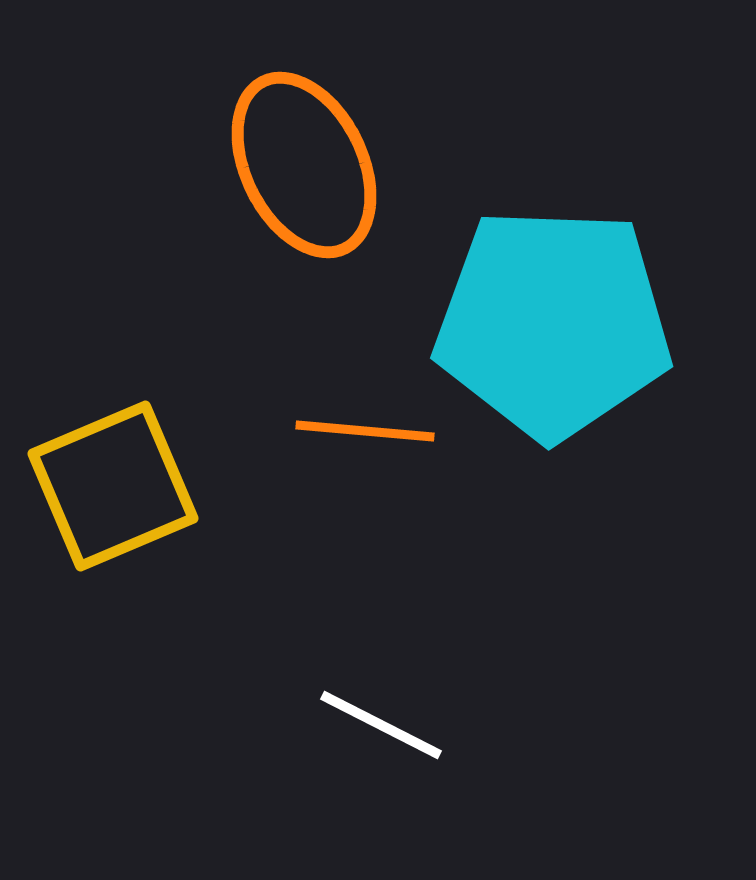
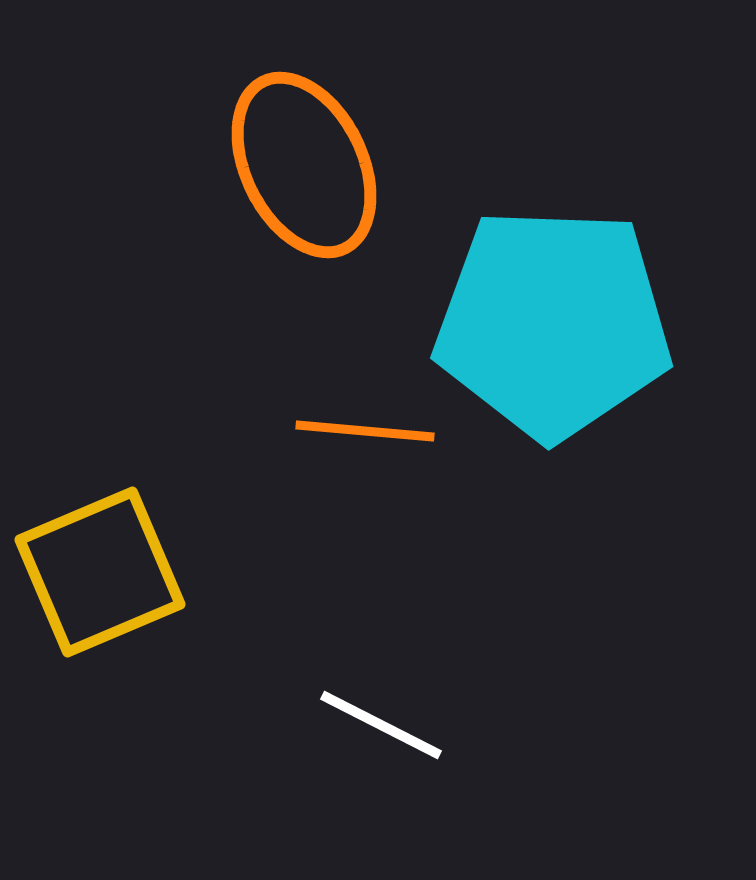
yellow square: moved 13 px left, 86 px down
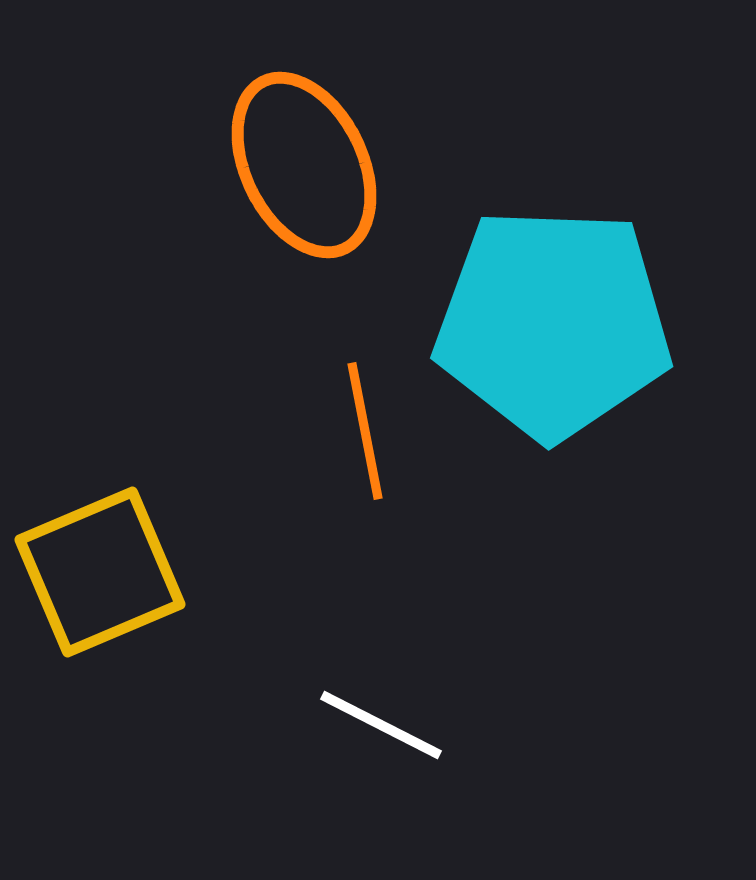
orange line: rotated 74 degrees clockwise
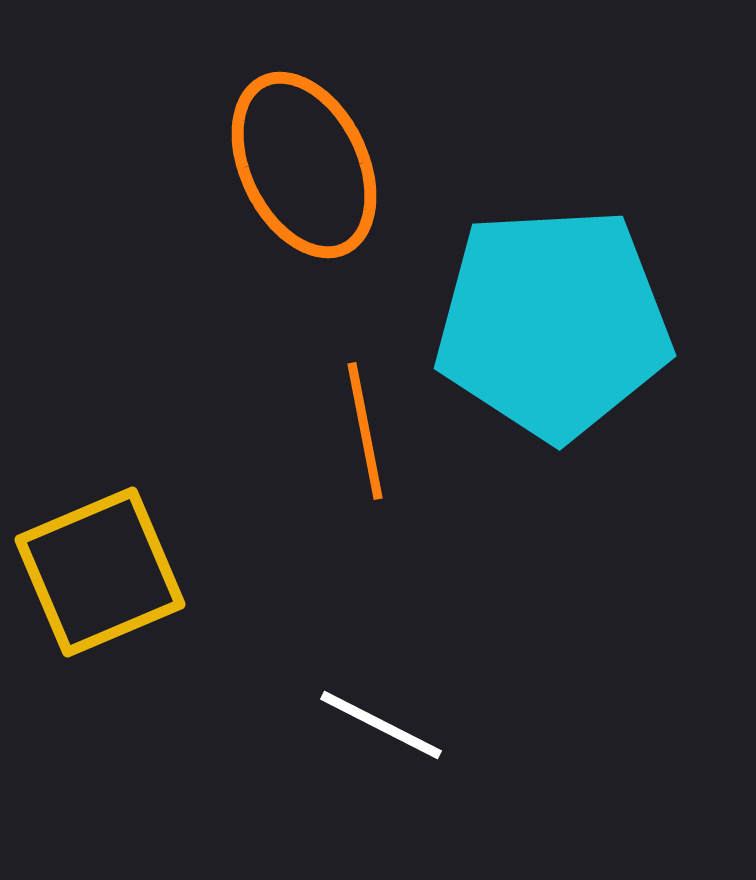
cyan pentagon: rotated 5 degrees counterclockwise
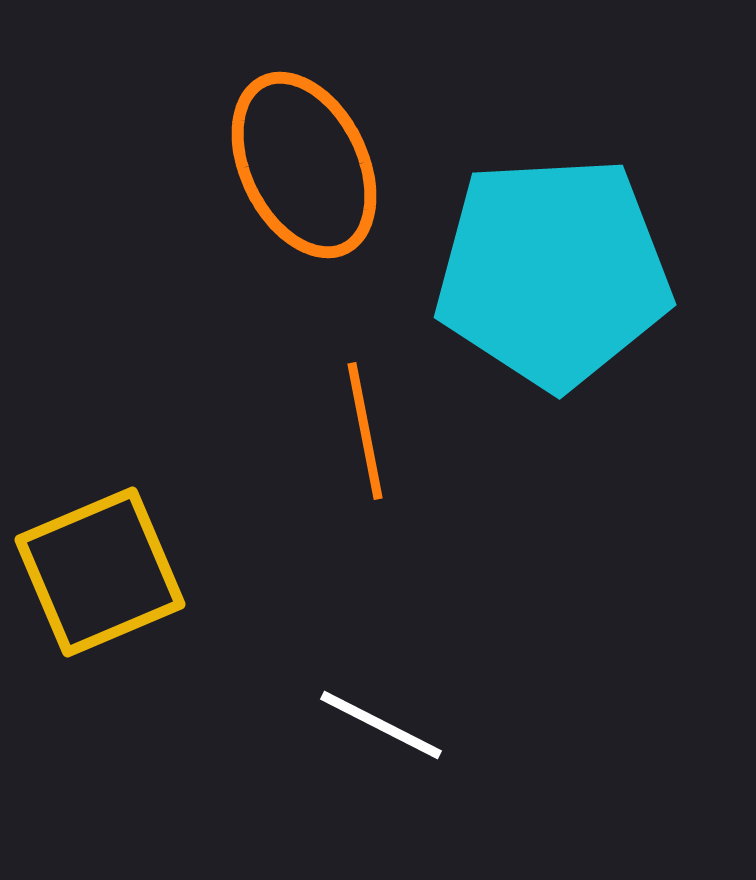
cyan pentagon: moved 51 px up
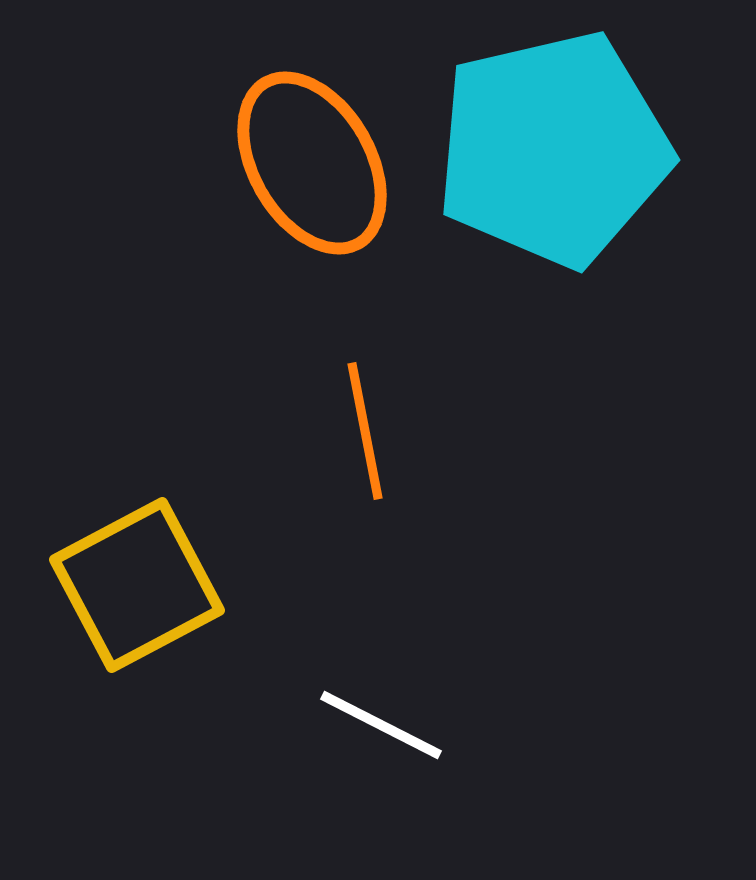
orange ellipse: moved 8 px right, 2 px up; rotated 4 degrees counterclockwise
cyan pentagon: moved 123 px up; rotated 10 degrees counterclockwise
yellow square: moved 37 px right, 13 px down; rotated 5 degrees counterclockwise
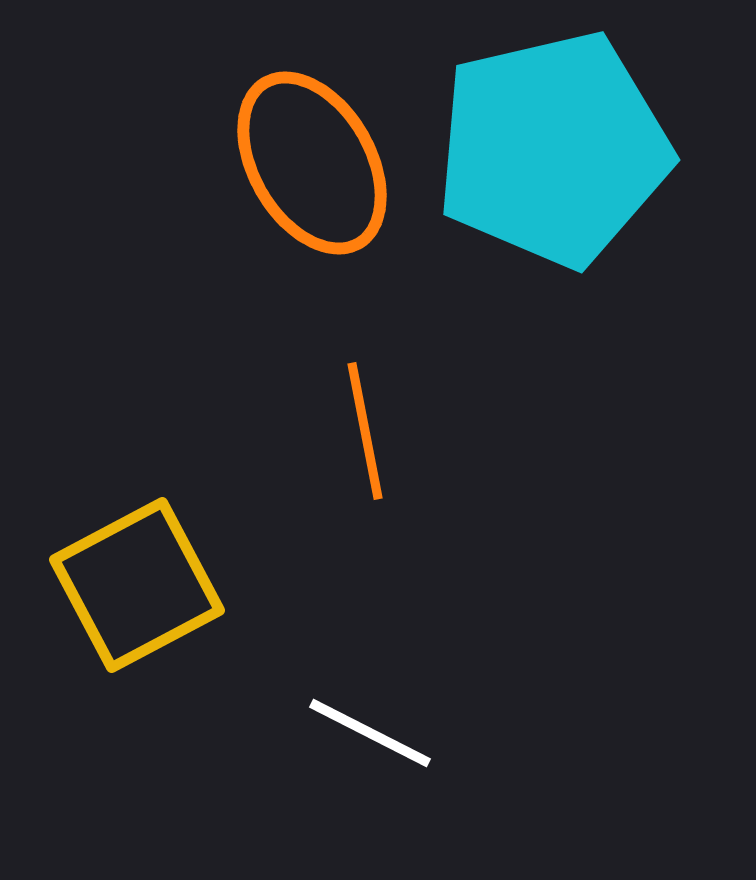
white line: moved 11 px left, 8 px down
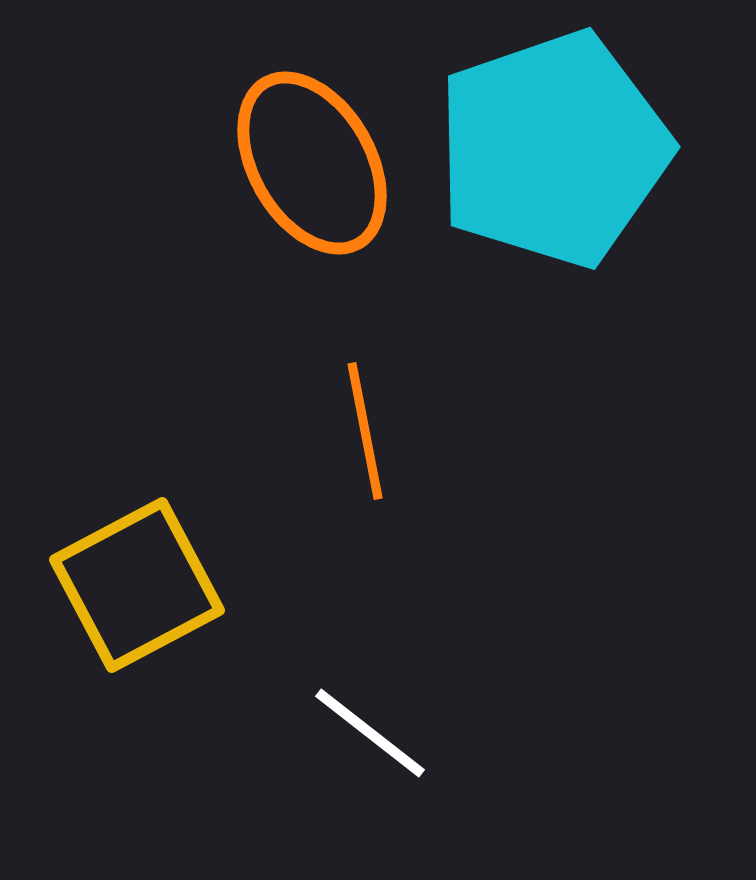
cyan pentagon: rotated 6 degrees counterclockwise
white line: rotated 11 degrees clockwise
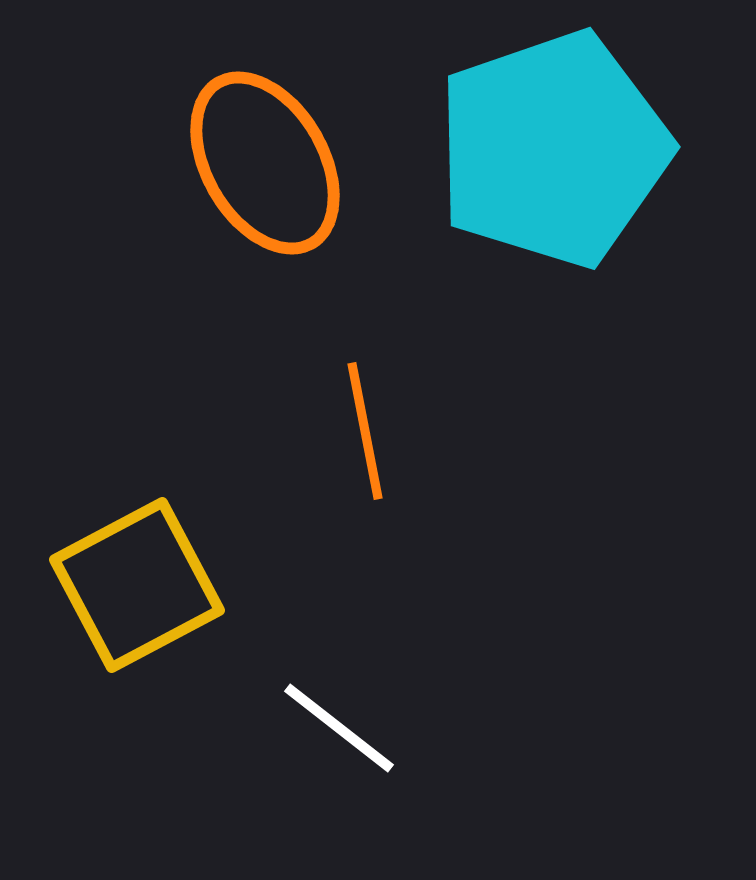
orange ellipse: moved 47 px left
white line: moved 31 px left, 5 px up
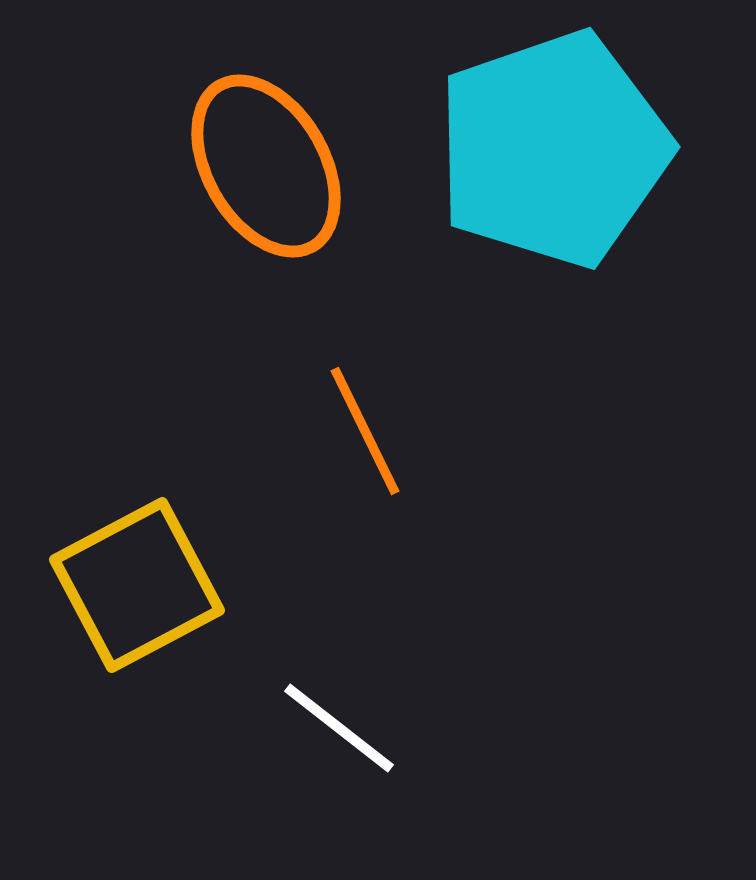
orange ellipse: moved 1 px right, 3 px down
orange line: rotated 15 degrees counterclockwise
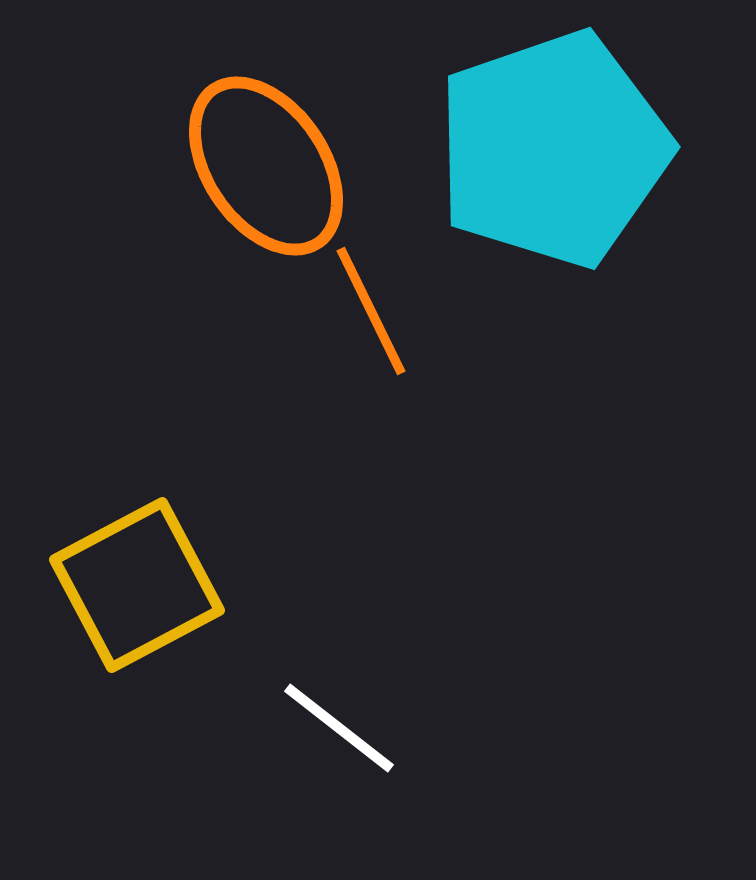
orange ellipse: rotated 4 degrees counterclockwise
orange line: moved 6 px right, 120 px up
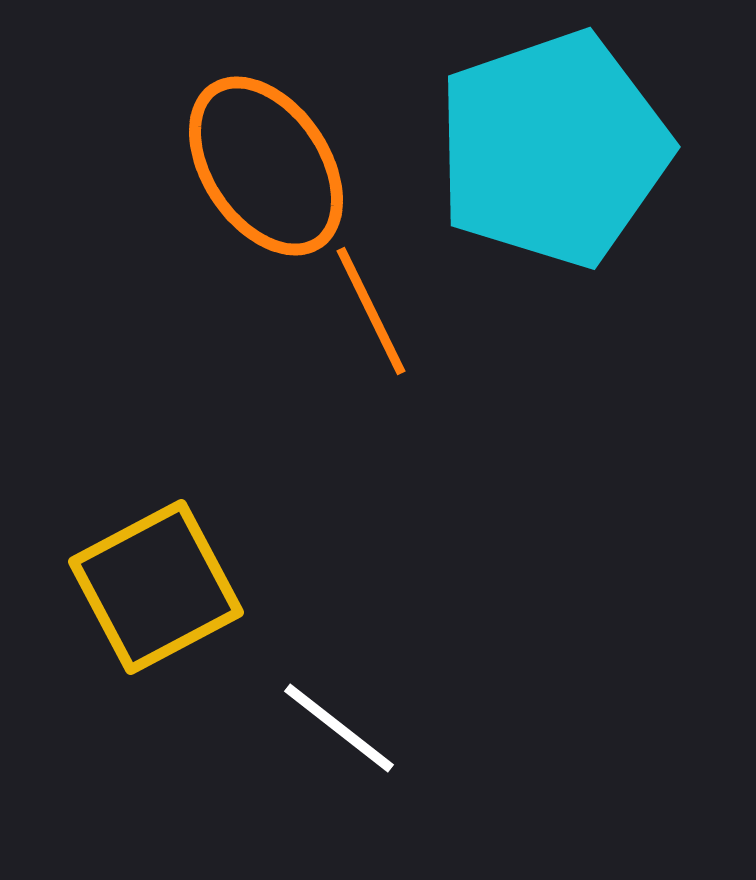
yellow square: moved 19 px right, 2 px down
